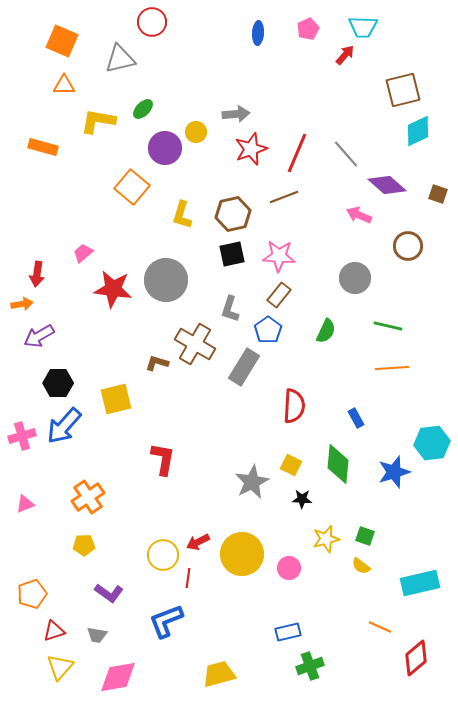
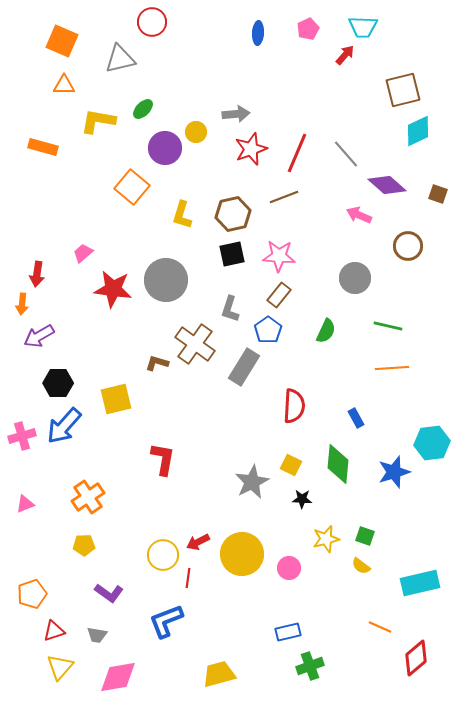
orange arrow at (22, 304): rotated 105 degrees clockwise
brown cross at (195, 344): rotated 6 degrees clockwise
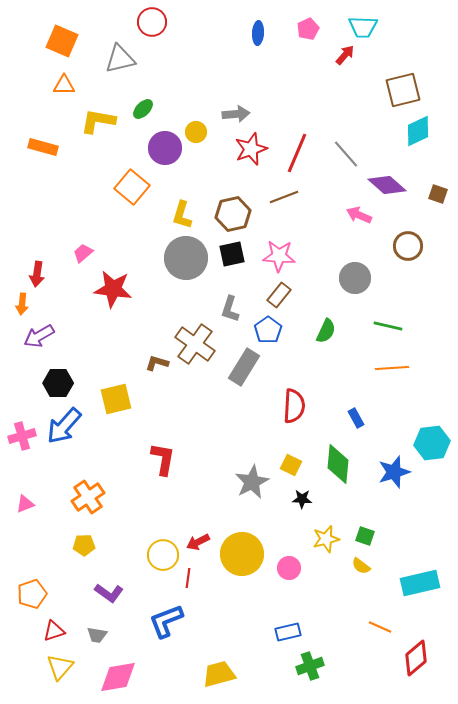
gray circle at (166, 280): moved 20 px right, 22 px up
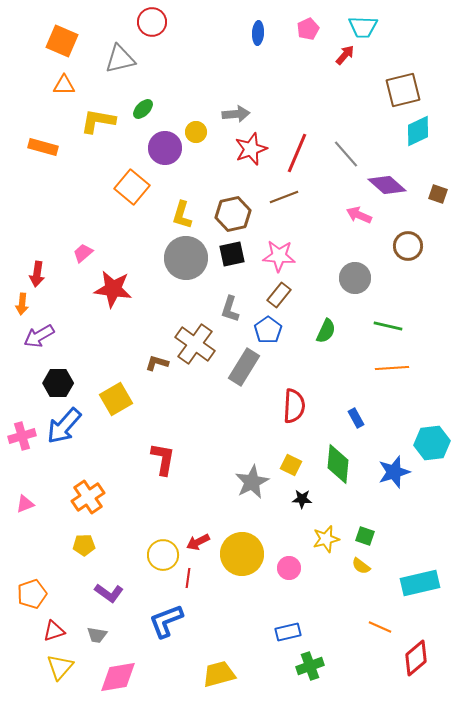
yellow square at (116, 399): rotated 16 degrees counterclockwise
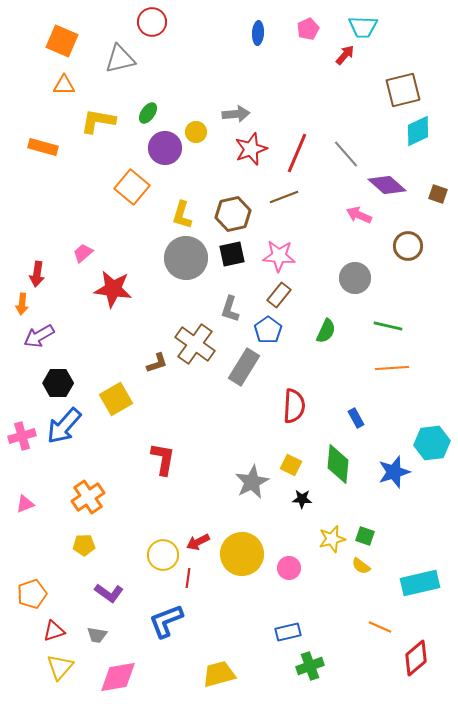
green ellipse at (143, 109): moved 5 px right, 4 px down; rotated 10 degrees counterclockwise
brown L-shape at (157, 363): rotated 145 degrees clockwise
yellow star at (326, 539): moved 6 px right
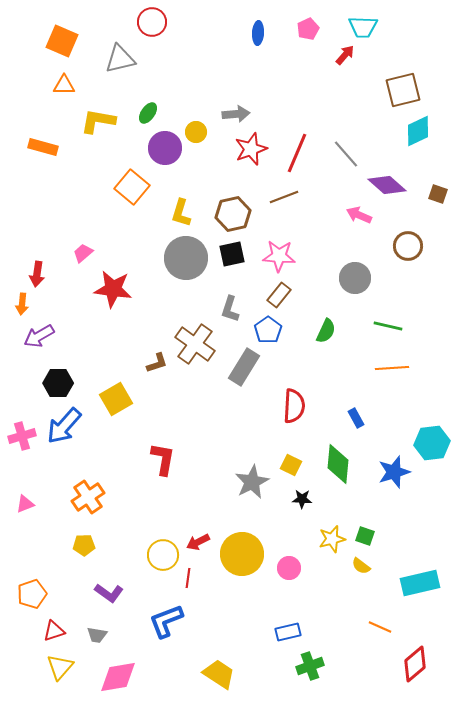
yellow L-shape at (182, 215): moved 1 px left, 2 px up
red diamond at (416, 658): moved 1 px left, 6 px down
yellow trapezoid at (219, 674): rotated 48 degrees clockwise
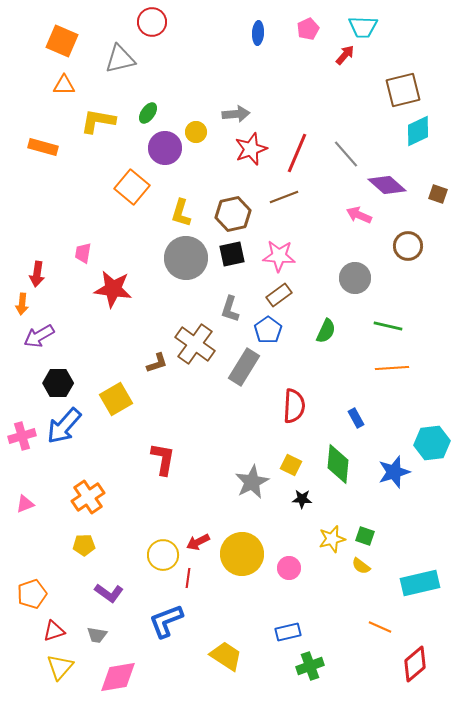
pink trapezoid at (83, 253): rotated 40 degrees counterclockwise
brown rectangle at (279, 295): rotated 15 degrees clockwise
yellow trapezoid at (219, 674): moved 7 px right, 18 px up
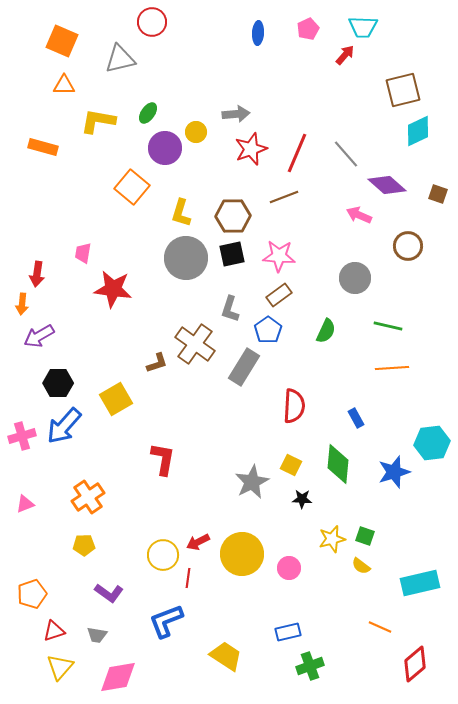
brown hexagon at (233, 214): moved 2 px down; rotated 12 degrees clockwise
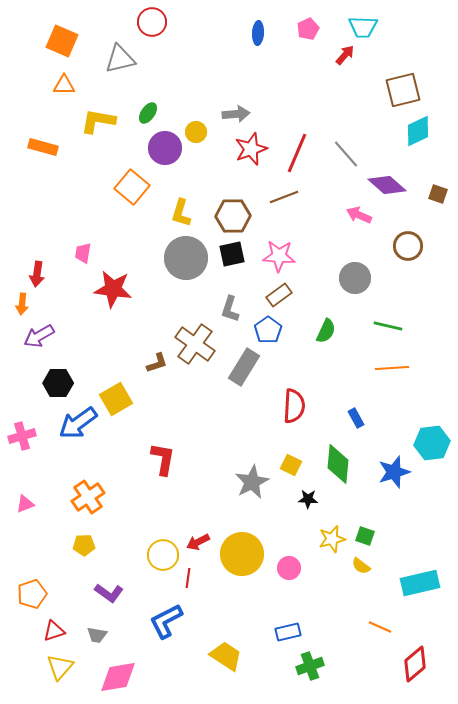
blue arrow at (64, 426): moved 14 px right, 3 px up; rotated 12 degrees clockwise
black star at (302, 499): moved 6 px right
blue L-shape at (166, 621): rotated 6 degrees counterclockwise
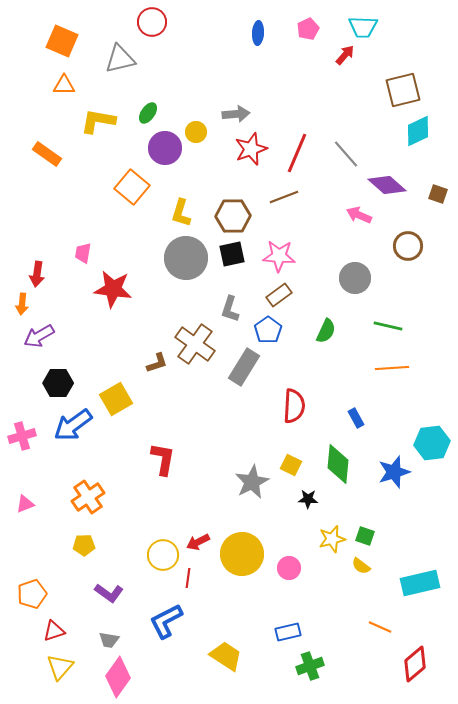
orange rectangle at (43, 147): moved 4 px right, 7 px down; rotated 20 degrees clockwise
blue arrow at (78, 423): moved 5 px left, 2 px down
gray trapezoid at (97, 635): moved 12 px right, 5 px down
pink diamond at (118, 677): rotated 45 degrees counterclockwise
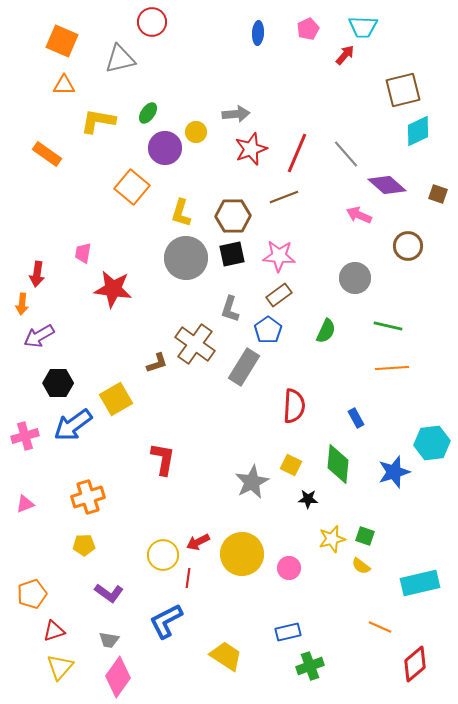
pink cross at (22, 436): moved 3 px right
orange cross at (88, 497): rotated 16 degrees clockwise
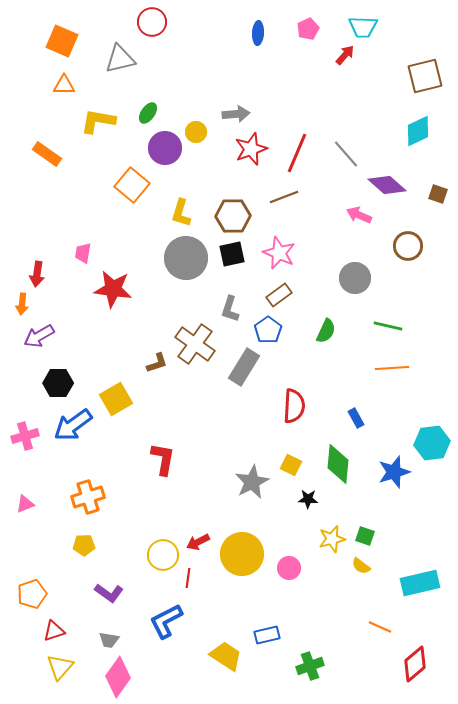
brown square at (403, 90): moved 22 px right, 14 px up
orange square at (132, 187): moved 2 px up
pink star at (279, 256): moved 3 px up; rotated 20 degrees clockwise
blue rectangle at (288, 632): moved 21 px left, 3 px down
